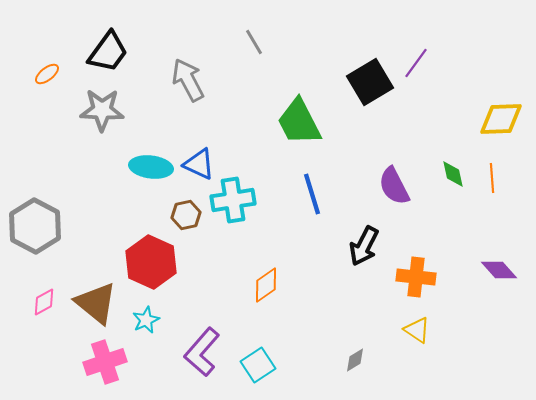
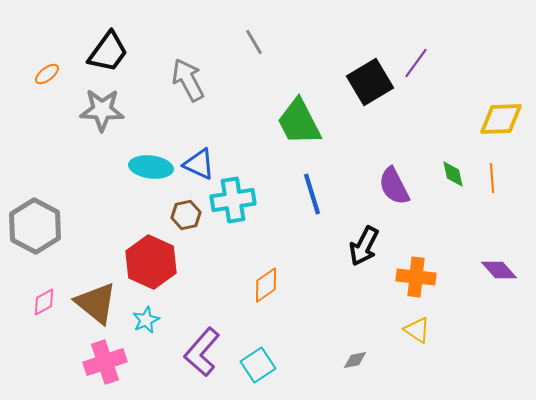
gray diamond: rotated 20 degrees clockwise
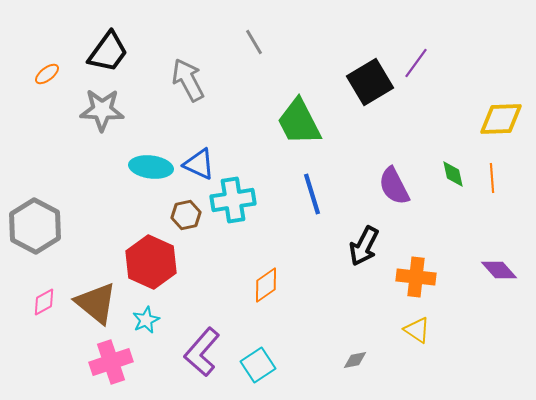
pink cross: moved 6 px right
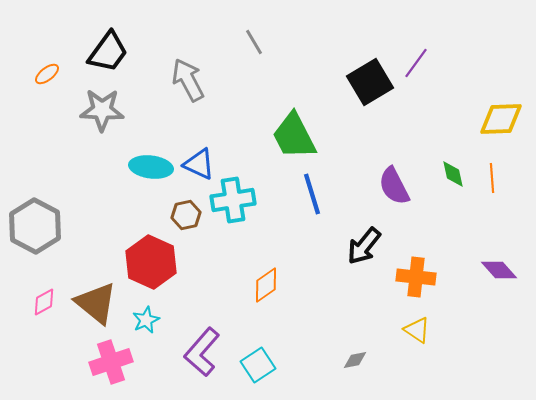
green trapezoid: moved 5 px left, 14 px down
black arrow: rotated 12 degrees clockwise
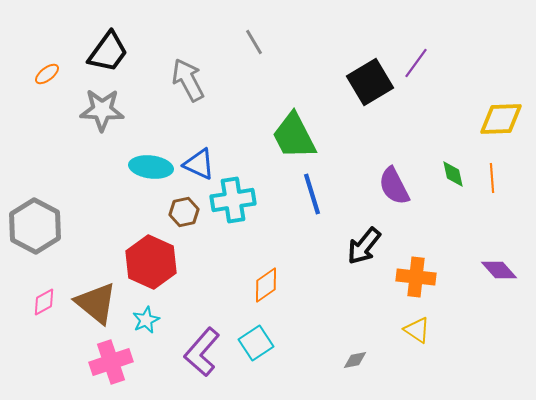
brown hexagon: moved 2 px left, 3 px up
cyan square: moved 2 px left, 22 px up
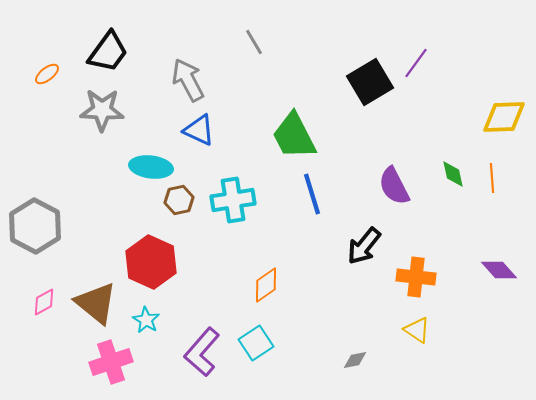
yellow diamond: moved 3 px right, 2 px up
blue triangle: moved 34 px up
brown hexagon: moved 5 px left, 12 px up
cyan star: rotated 16 degrees counterclockwise
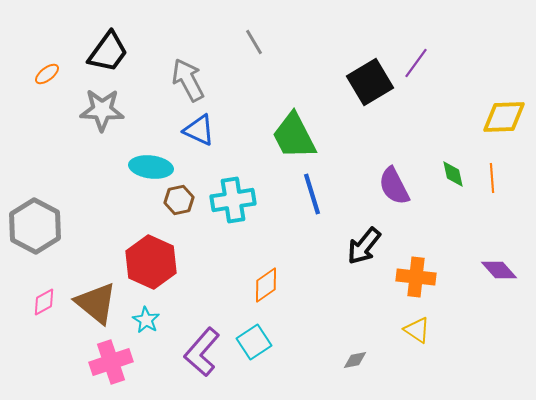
cyan square: moved 2 px left, 1 px up
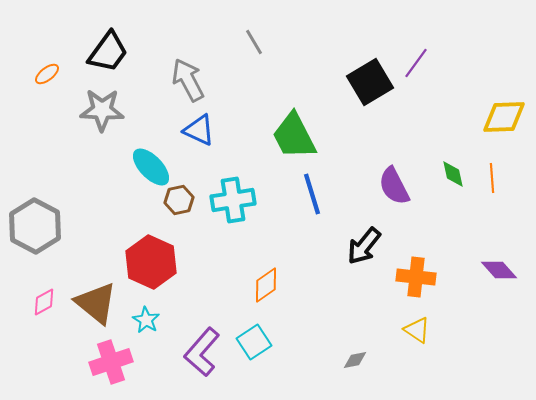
cyan ellipse: rotated 39 degrees clockwise
